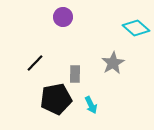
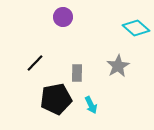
gray star: moved 5 px right, 3 px down
gray rectangle: moved 2 px right, 1 px up
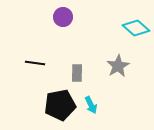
black line: rotated 54 degrees clockwise
black pentagon: moved 4 px right, 6 px down
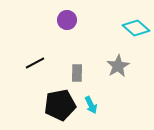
purple circle: moved 4 px right, 3 px down
black line: rotated 36 degrees counterclockwise
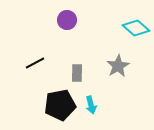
cyan arrow: rotated 12 degrees clockwise
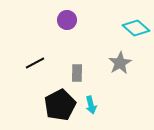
gray star: moved 2 px right, 3 px up
black pentagon: rotated 16 degrees counterclockwise
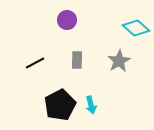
gray star: moved 1 px left, 2 px up
gray rectangle: moved 13 px up
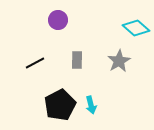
purple circle: moved 9 px left
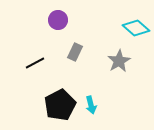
gray rectangle: moved 2 px left, 8 px up; rotated 24 degrees clockwise
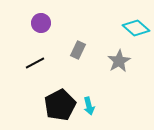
purple circle: moved 17 px left, 3 px down
gray rectangle: moved 3 px right, 2 px up
cyan arrow: moved 2 px left, 1 px down
